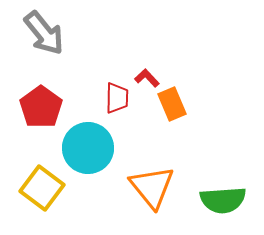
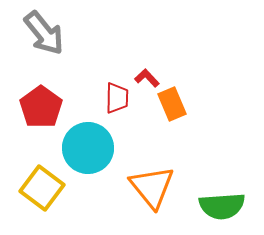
green semicircle: moved 1 px left, 6 px down
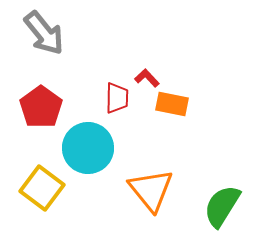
orange rectangle: rotated 56 degrees counterclockwise
orange triangle: moved 1 px left, 3 px down
green semicircle: rotated 126 degrees clockwise
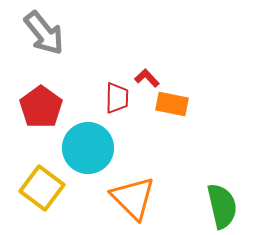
orange triangle: moved 18 px left, 8 px down; rotated 6 degrees counterclockwise
green semicircle: rotated 135 degrees clockwise
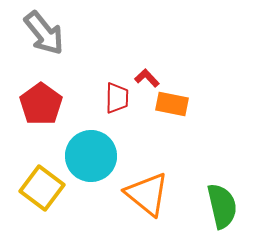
red pentagon: moved 3 px up
cyan circle: moved 3 px right, 8 px down
orange triangle: moved 14 px right, 4 px up; rotated 6 degrees counterclockwise
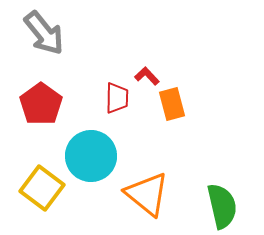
red L-shape: moved 2 px up
orange rectangle: rotated 64 degrees clockwise
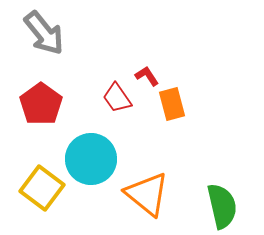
red L-shape: rotated 10 degrees clockwise
red trapezoid: rotated 144 degrees clockwise
cyan circle: moved 3 px down
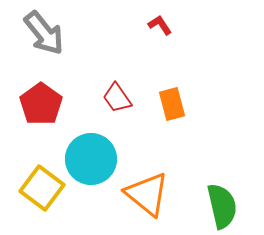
red L-shape: moved 13 px right, 51 px up
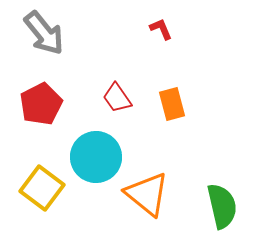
red L-shape: moved 1 px right, 4 px down; rotated 10 degrees clockwise
red pentagon: rotated 9 degrees clockwise
cyan circle: moved 5 px right, 2 px up
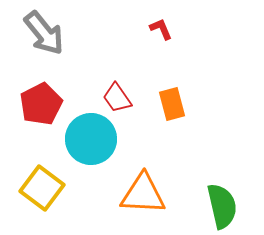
cyan circle: moved 5 px left, 18 px up
orange triangle: moved 4 px left; rotated 36 degrees counterclockwise
